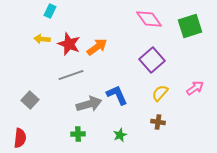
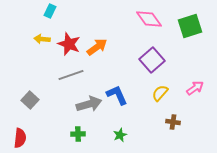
brown cross: moved 15 px right
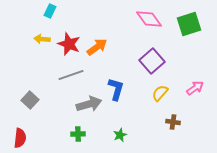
green square: moved 1 px left, 2 px up
purple square: moved 1 px down
blue L-shape: moved 1 px left, 6 px up; rotated 40 degrees clockwise
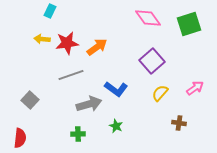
pink diamond: moved 1 px left, 1 px up
red star: moved 2 px left, 1 px up; rotated 30 degrees counterclockwise
blue L-shape: rotated 110 degrees clockwise
brown cross: moved 6 px right, 1 px down
green star: moved 4 px left, 9 px up; rotated 24 degrees counterclockwise
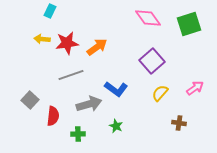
red semicircle: moved 33 px right, 22 px up
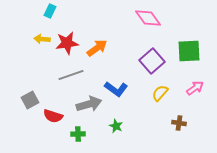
green square: moved 27 px down; rotated 15 degrees clockwise
orange arrow: moved 1 px down
gray square: rotated 18 degrees clockwise
red semicircle: rotated 102 degrees clockwise
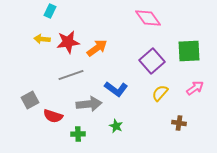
red star: moved 1 px right, 1 px up
gray arrow: rotated 10 degrees clockwise
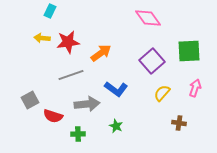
yellow arrow: moved 1 px up
orange arrow: moved 4 px right, 5 px down
pink arrow: rotated 36 degrees counterclockwise
yellow semicircle: moved 2 px right
gray arrow: moved 2 px left
